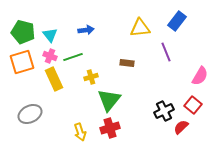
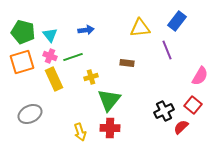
purple line: moved 1 px right, 2 px up
red cross: rotated 18 degrees clockwise
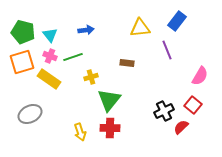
yellow rectangle: moved 5 px left; rotated 30 degrees counterclockwise
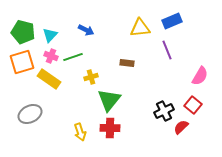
blue rectangle: moved 5 px left; rotated 30 degrees clockwise
blue arrow: rotated 35 degrees clockwise
cyan triangle: rotated 21 degrees clockwise
pink cross: moved 1 px right
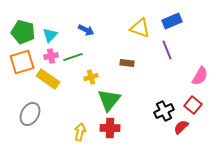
yellow triangle: rotated 25 degrees clockwise
pink cross: rotated 32 degrees counterclockwise
yellow rectangle: moved 1 px left
gray ellipse: rotated 35 degrees counterclockwise
yellow arrow: rotated 150 degrees counterclockwise
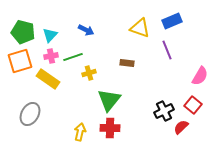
orange square: moved 2 px left, 1 px up
yellow cross: moved 2 px left, 4 px up
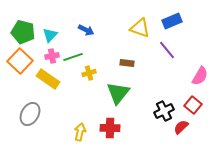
purple line: rotated 18 degrees counterclockwise
pink cross: moved 1 px right
orange square: rotated 30 degrees counterclockwise
green triangle: moved 9 px right, 7 px up
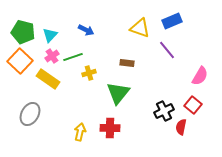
pink cross: rotated 24 degrees counterclockwise
red semicircle: rotated 35 degrees counterclockwise
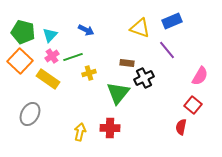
black cross: moved 20 px left, 33 px up
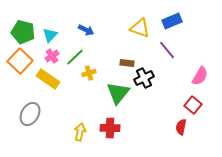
green line: moved 2 px right; rotated 24 degrees counterclockwise
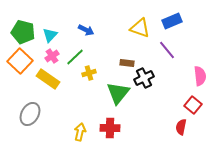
pink semicircle: rotated 36 degrees counterclockwise
